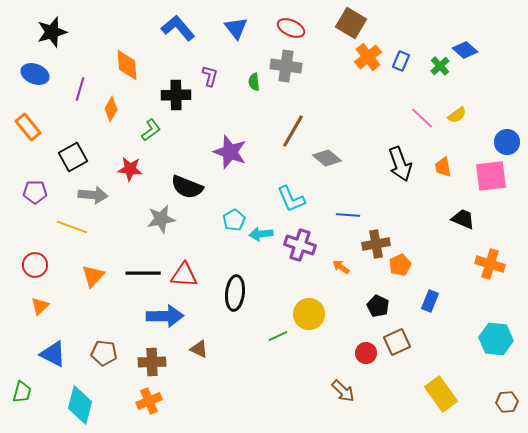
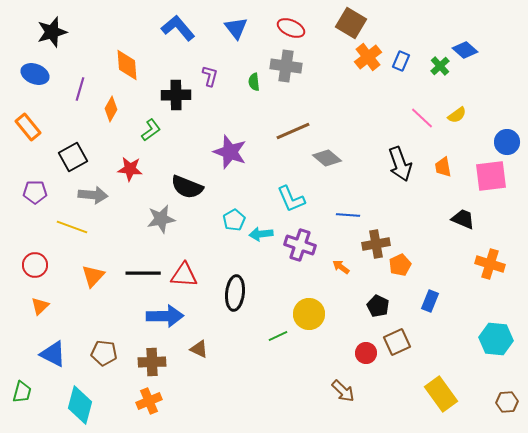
brown line at (293, 131): rotated 36 degrees clockwise
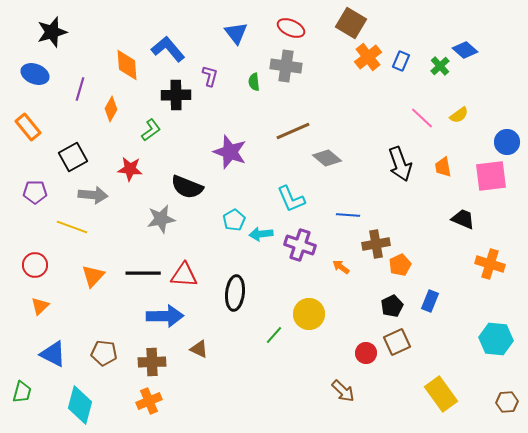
blue L-shape at (178, 28): moved 10 px left, 21 px down
blue triangle at (236, 28): moved 5 px down
yellow semicircle at (457, 115): moved 2 px right
black pentagon at (378, 306): moved 14 px right; rotated 20 degrees clockwise
green line at (278, 336): moved 4 px left, 1 px up; rotated 24 degrees counterclockwise
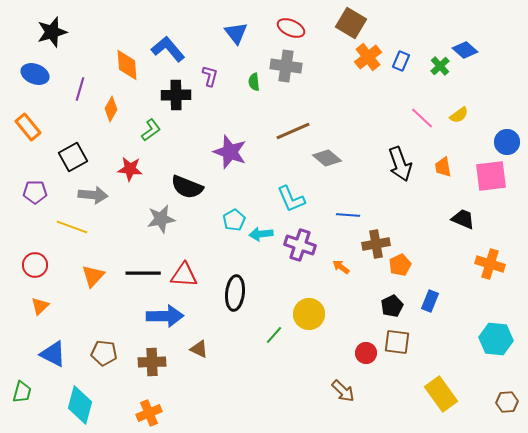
brown square at (397, 342): rotated 32 degrees clockwise
orange cross at (149, 401): moved 12 px down
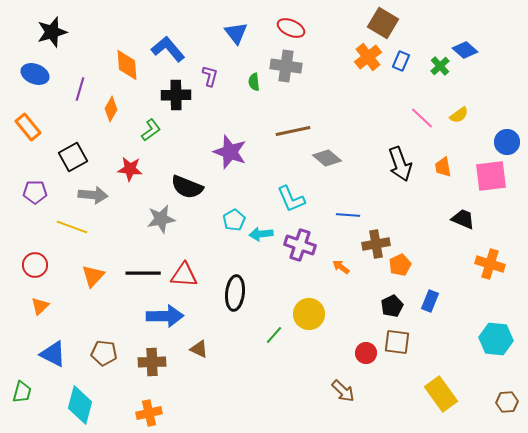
brown square at (351, 23): moved 32 px right
brown line at (293, 131): rotated 12 degrees clockwise
orange cross at (149, 413): rotated 10 degrees clockwise
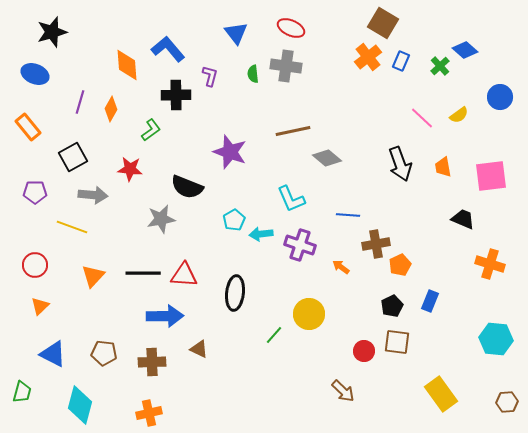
green semicircle at (254, 82): moved 1 px left, 8 px up
purple line at (80, 89): moved 13 px down
blue circle at (507, 142): moved 7 px left, 45 px up
red circle at (366, 353): moved 2 px left, 2 px up
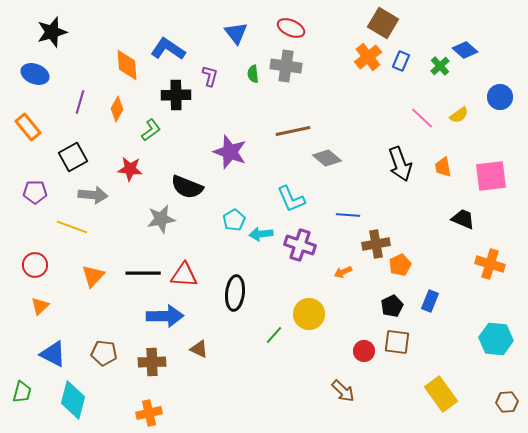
blue L-shape at (168, 49): rotated 16 degrees counterclockwise
orange diamond at (111, 109): moved 6 px right
orange arrow at (341, 267): moved 2 px right, 5 px down; rotated 60 degrees counterclockwise
cyan diamond at (80, 405): moved 7 px left, 5 px up
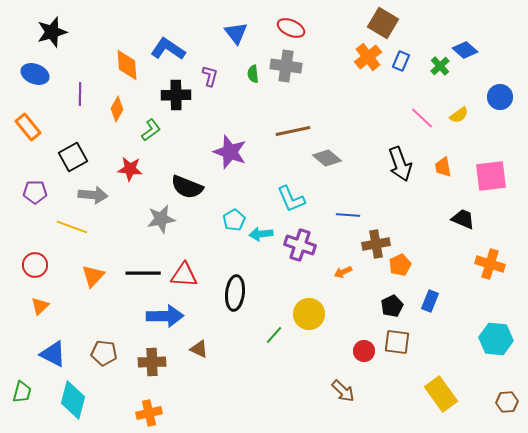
purple line at (80, 102): moved 8 px up; rotated 15 degrees counterclockwise
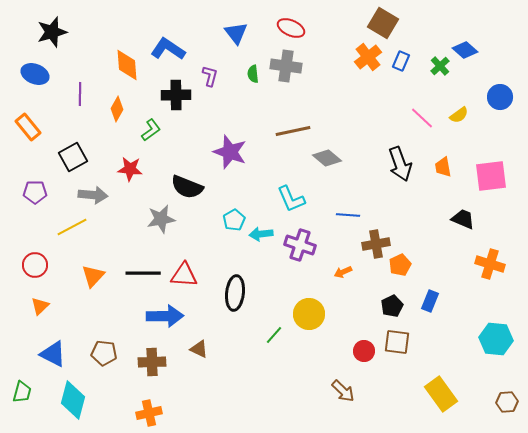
yellow line at (72, 227): rotated 48 degrees counterclockwise
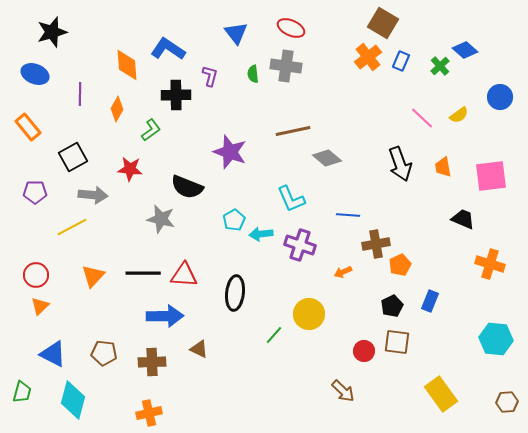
gray star at (161, 219): rotated 24 degrees clockwise
red circle at (35, 265): moved 1 px right, 10 px down
